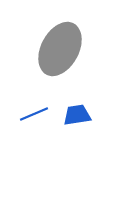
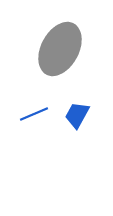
blue trapezoid: rotated 52 degrees counterclockwise
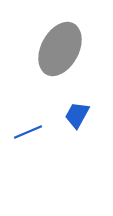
blue line: moved 6 px left, 18 px down
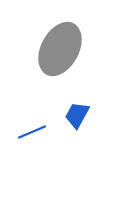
blue line: moved 4 px right
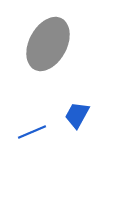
gray ellipse: moved 12 px left, 5 px up
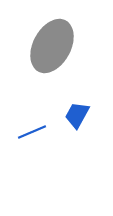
gray ellipse: moved 4 px right, 2 px down
